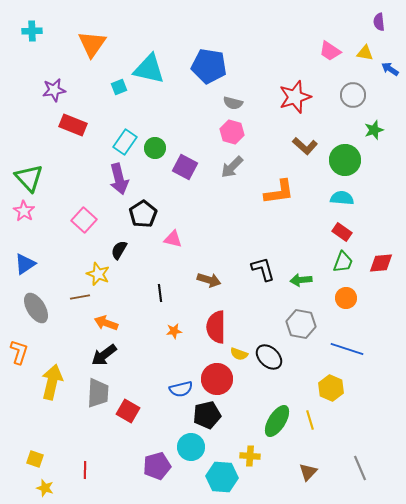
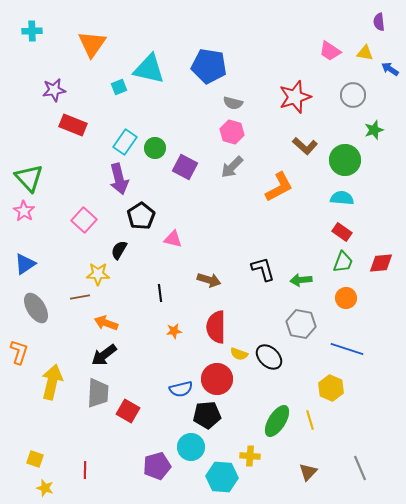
orange L-shape at (279, 192): moved 5 px up; rotated 20 degrees counterclockwise
black pentagon at (143, 214): moved 2 px left, 2 px down
yellow star at (98, 274): rotated 20 degrees counterclockwise
black pentagon at (207, 415): rotated 8 degrees clockwise
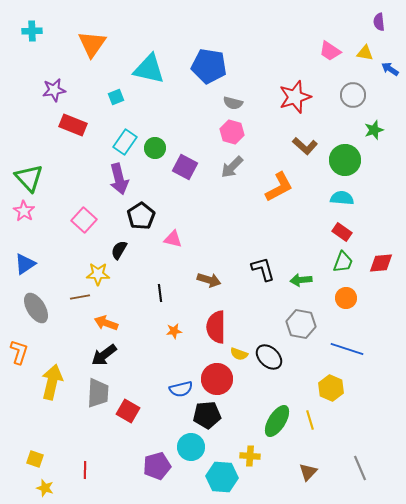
cyan square at (119, 87): moved 3 px left, 10 px down
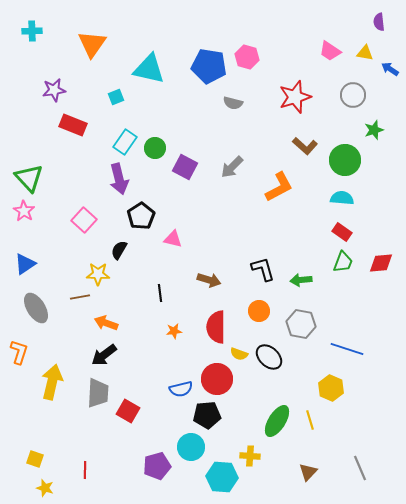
pink hexagon at (232, 132): moved 15 px right, 75 px up
orange circle at (346, 298): moved 87 px left, 13 px down
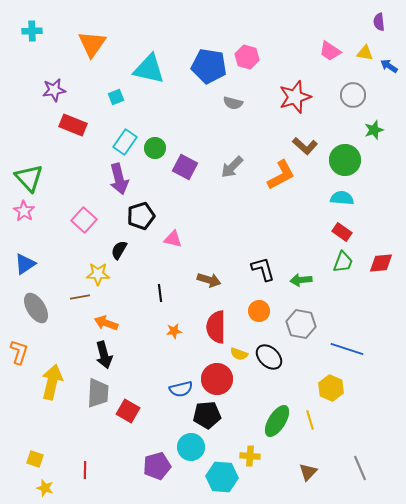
blue arrow at (390, 69): moved 1 px left, 3 px up
orange L-shape at (279, 187): moved 2 px right, 12 px up
black pentagon at (141, 216): rotated 16 degrees clockwise
black arrow at (104, 355): rotated 68 degrees counterclockwise
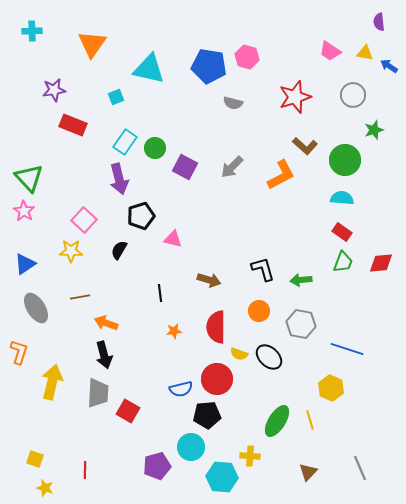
yellow star at (98, 274): moved 27 px left, 23 px up
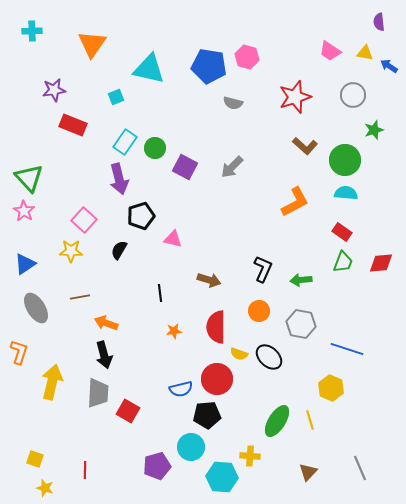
orange L-shape at (281, 175): moved 14 px right, 27 px down
cyan semicircle at (342, 198): moved 4 px right, 5 px up
black L-shape at (263, 269): rotated 40 degrees clockwise
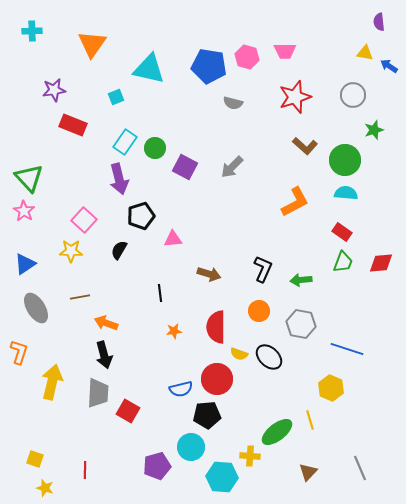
pink trapezoid at (330, 51): moved 45 px left; rotated 35 degrees counterclockwise
pink triangle at (173, 239): rotated 18 degrees counterclockwise
brown arrow at (209, 280): moved 6 px up
green ellipse at (277, 421): moved 11 px down; rotated 20 degrees clockwise
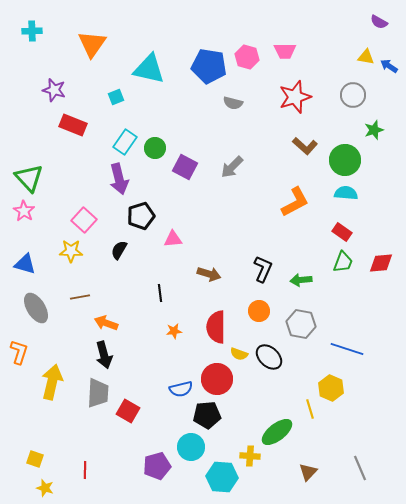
purple semicircle at (379, 22): rotated 54 degrees counterclockwise
yellow triangle at (365, 53): moved 1 px right, 4 px down
purple star at (54, 90): rotated 25 degrees clockwise
blue triangle at (25, 264): rotated 50 degrees clockwise
yellow line at (310, 420): moved 11 px up
